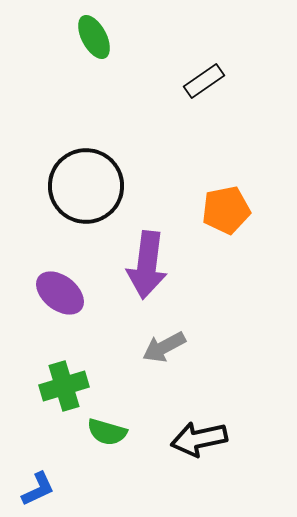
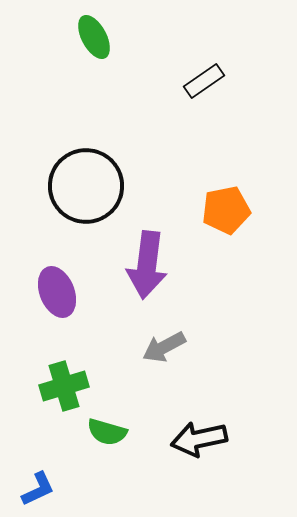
purple ellipse: moved 3 px left, 1 px up; rotated 30 degrees clockwise
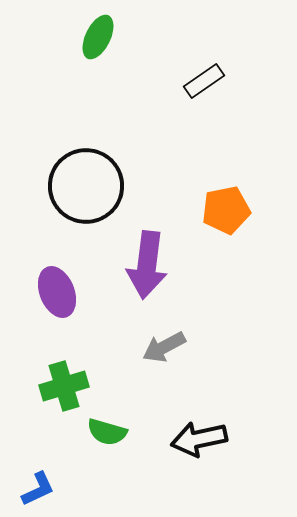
green ellipse: moved 4 px right; rotated 54 degrees clockwise
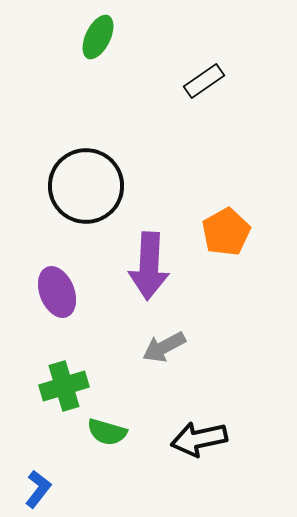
orange pentagon: moved 22 px down; rotated 18 degrees counterclockwise
purple arrow: moved 2 px right, 1 px down; rotated 4 degrees counterclockwise
blue L-shape: rotated 27 degrees counterclockwise
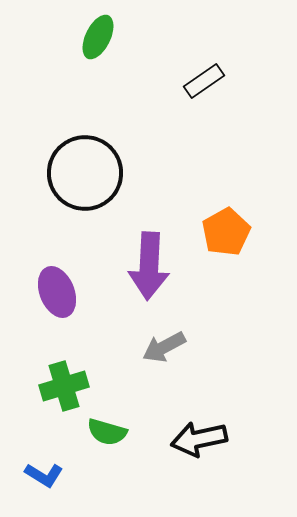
black circle: moved 1 px left, 13 px up
blue L-shape: moved 6 px right, 14 px up; rotated 84 degrees clockwise
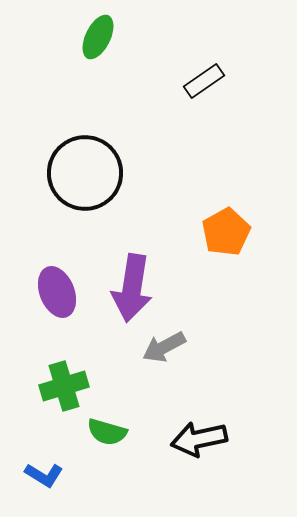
purple arrow: moved 17 px left, 22 px down; rotated 6 degrees clockwise
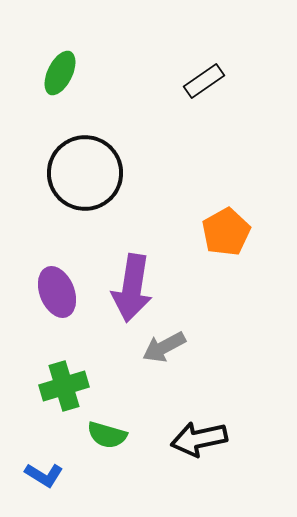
green ellipse: moved 38 px left, 36 px down
green semicircle: moved 3 px down
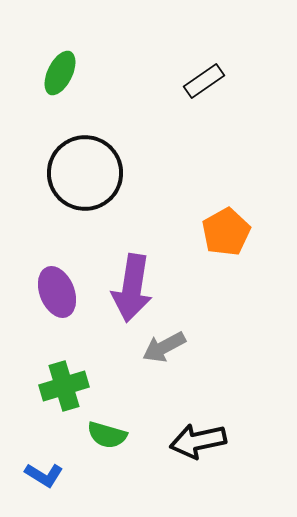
black arrow: moved 1 px left, 2 px down
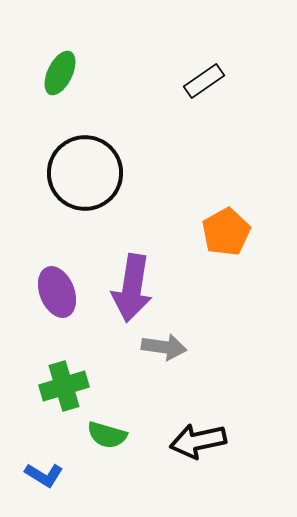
gray arrow: rotated 144 degrees counterclockwise
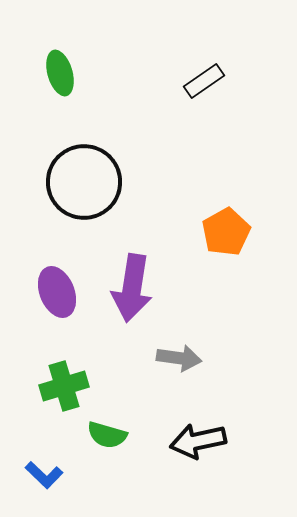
green ellipse: rotated 42 degrees counterclockwise
black circle: moved 1 px left, 9 px down
gray arrow: moved 15 px right, 11 px down
blue L-shape: rotated 12 degrees clockwise
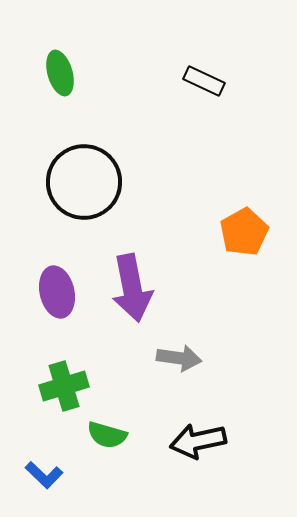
black rectangle: rotated 60 degrees clockwise
orange pentagon: moved 18 px right
purple arrow: rotated 20 degrees counterclockwise
purple ellipse: rotated 9 degrees clockwise
